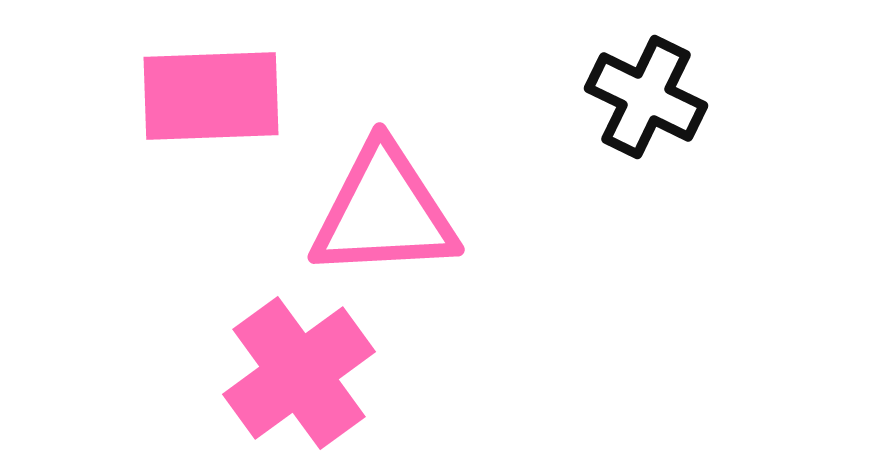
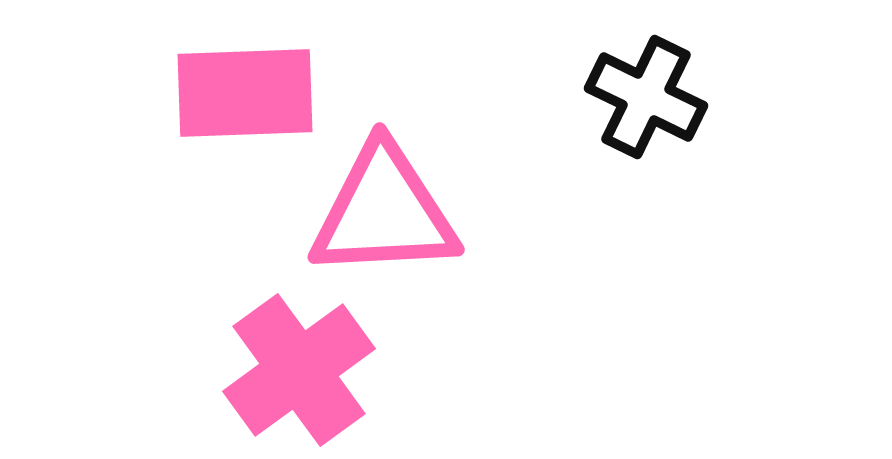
pink rectangle: moved 34 px right, 3 px up
pink cross: moved 3 px up
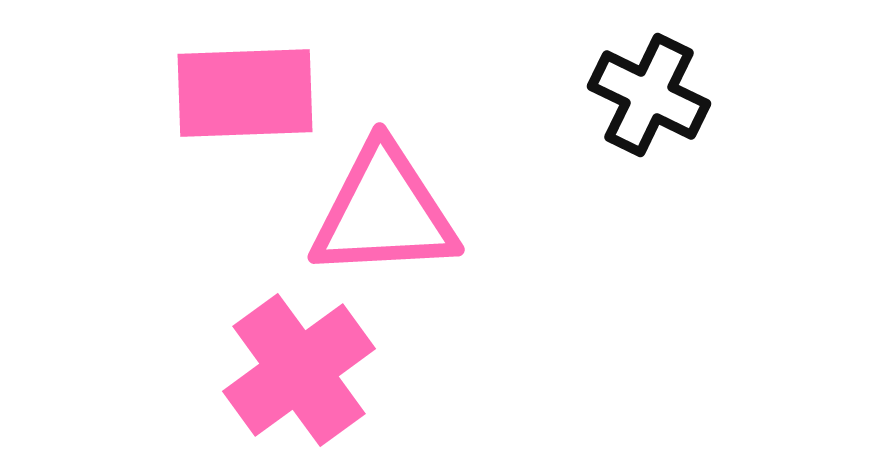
black cross: moved 3 px right, 2 px up
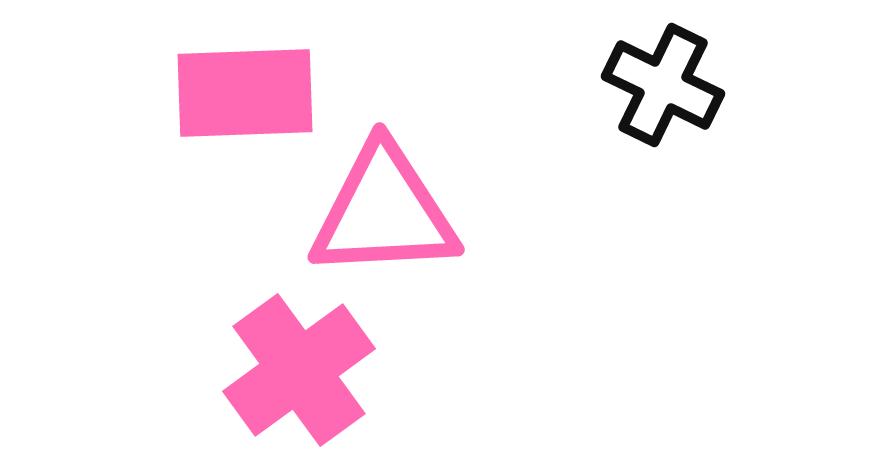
black cross: moved 14 px right, 10 px up
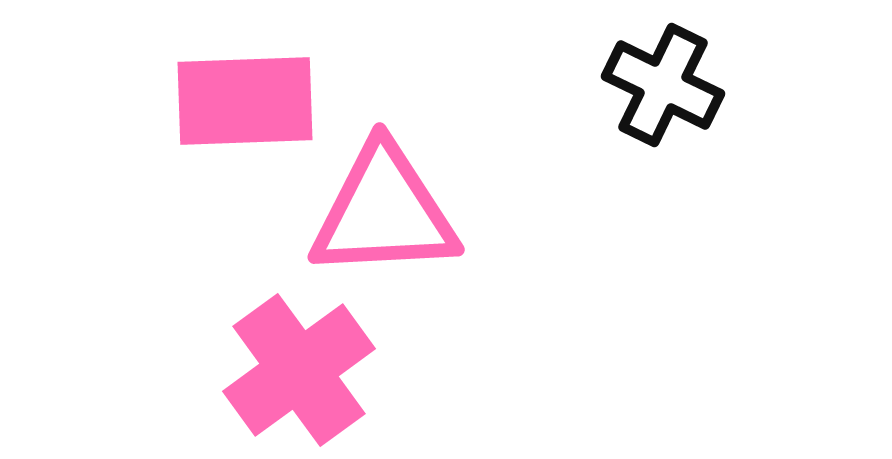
pink rectangle: moved 8 px down
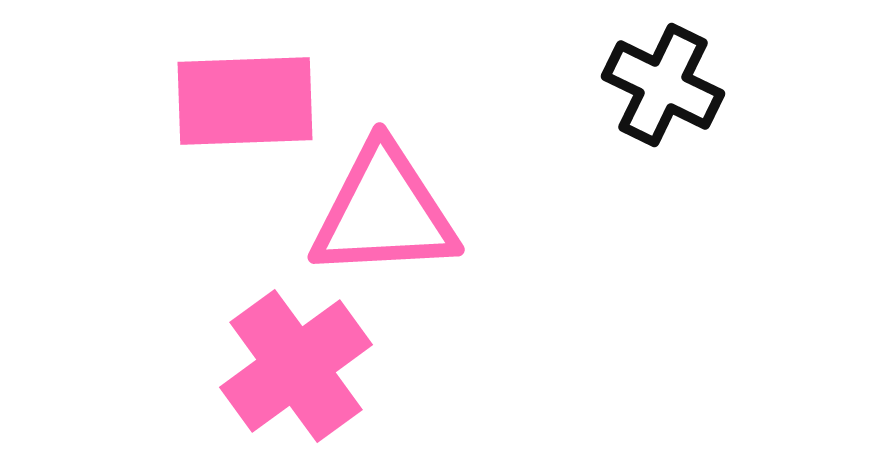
pink cross: moved 3 px left, 4 px up
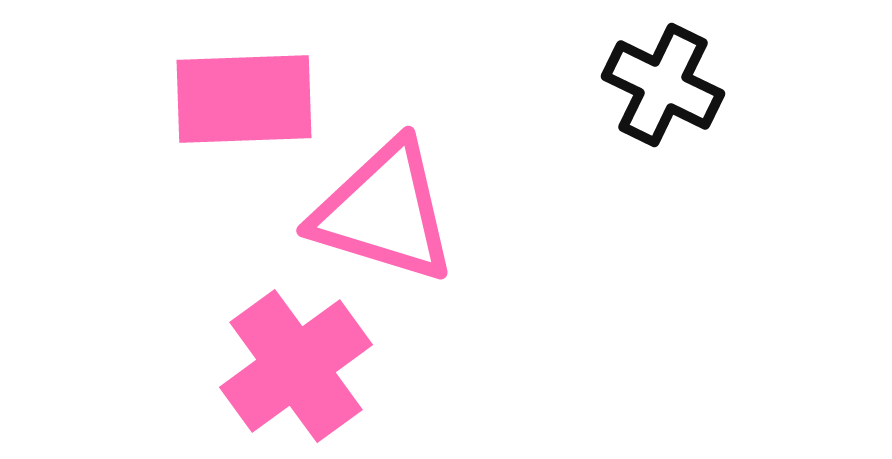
pink rectangle: moved 1 px left, 2 px up
pink triangle: rotated 20 degrees clockwise
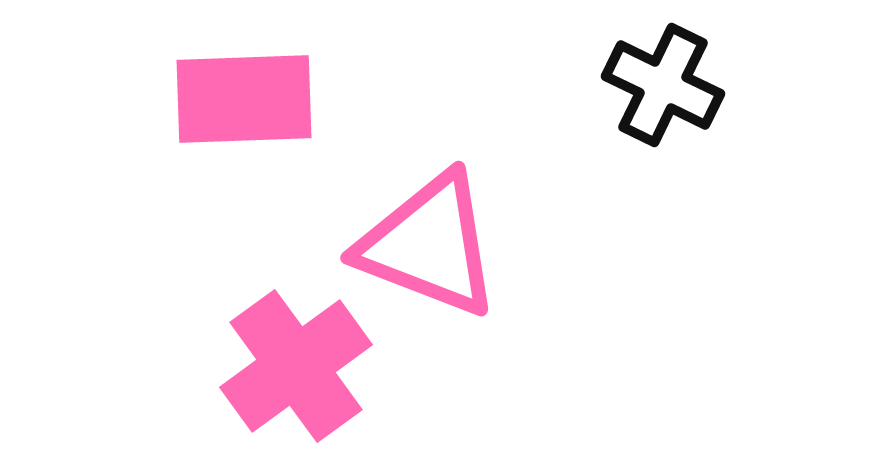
pink triangle: moved 45 px right, 33 px down; rotated 4 degrees clockwise
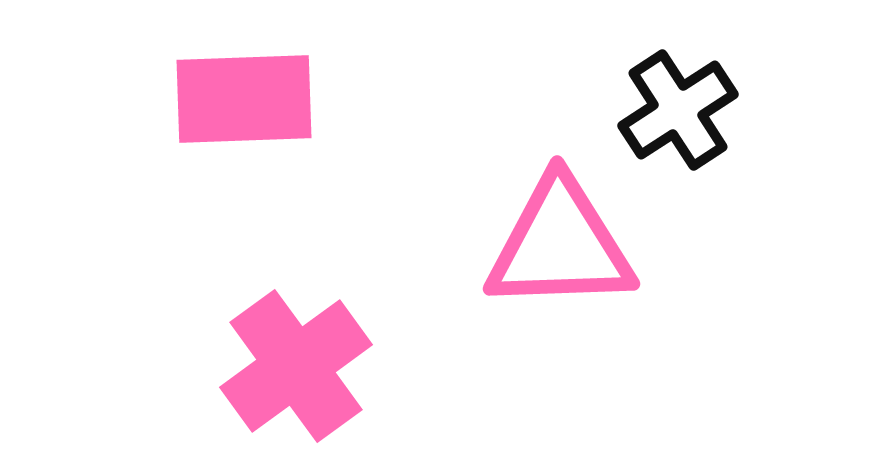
black cross: moved 15 px right, 25 px down; rotated 31 degrees clockwise
pink triangle: moved 131 px right; rotated 23 degrees counterclockwise
